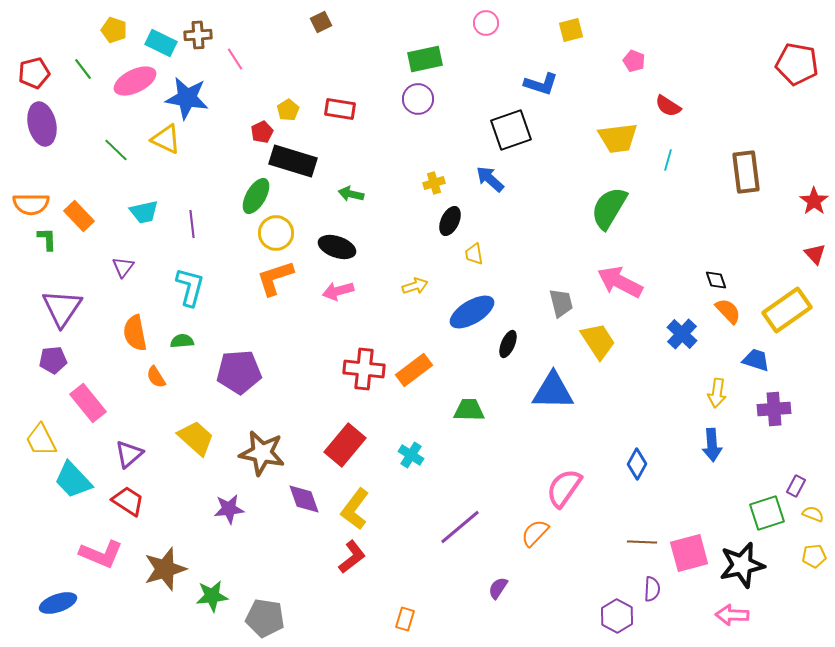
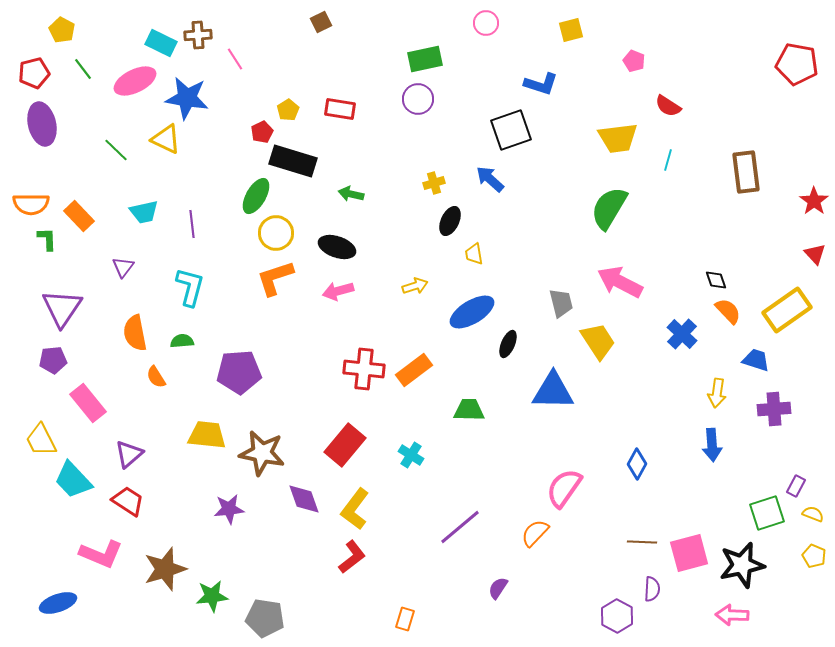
yellow pentagon at (114, 30): moved 52 px left; rotated 10 degrees clockwise
yellow trapezoid at (196, 438): moved 11 px right, 3 px up; rotated 36 degrees counterclockwise
yellow pentagon at (814, 556): rotated 30 degrees clockwise
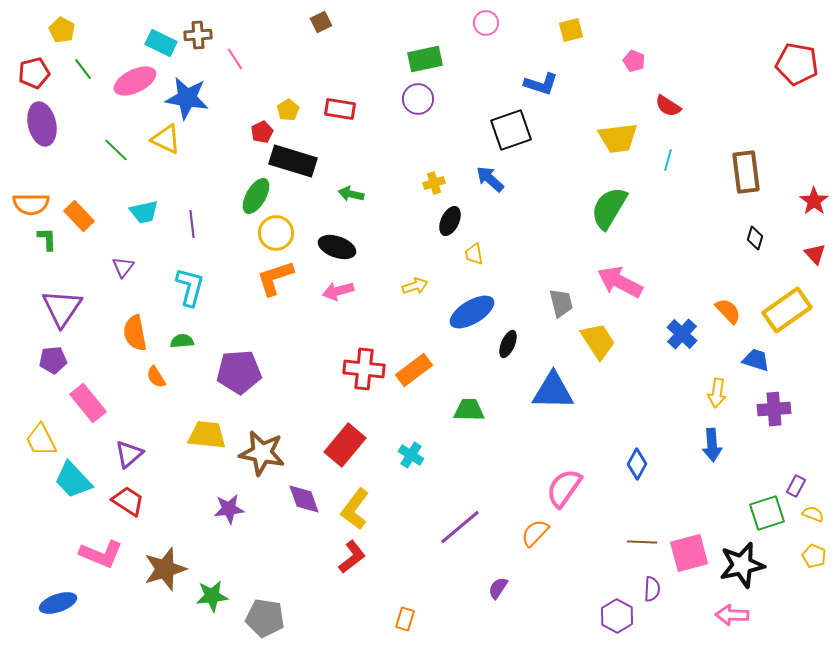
black diamond at (716, 280): moved 39 px right, 42 px up; rotated 35 degrees clockwise
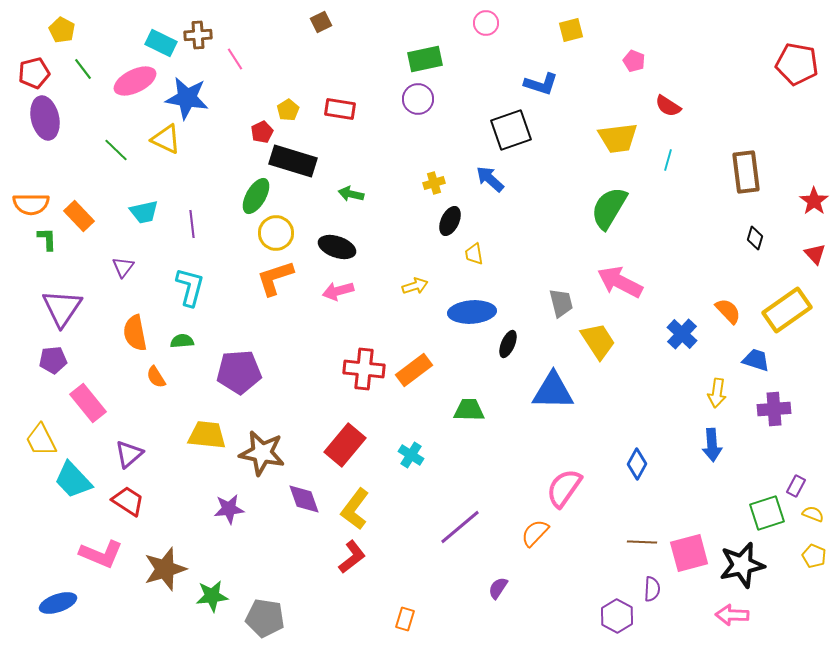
purple ellipse at (42, 124): moved 3 px right, 6 px up
blue ellipse at (472, 312): rotated 27 degrees clockwise
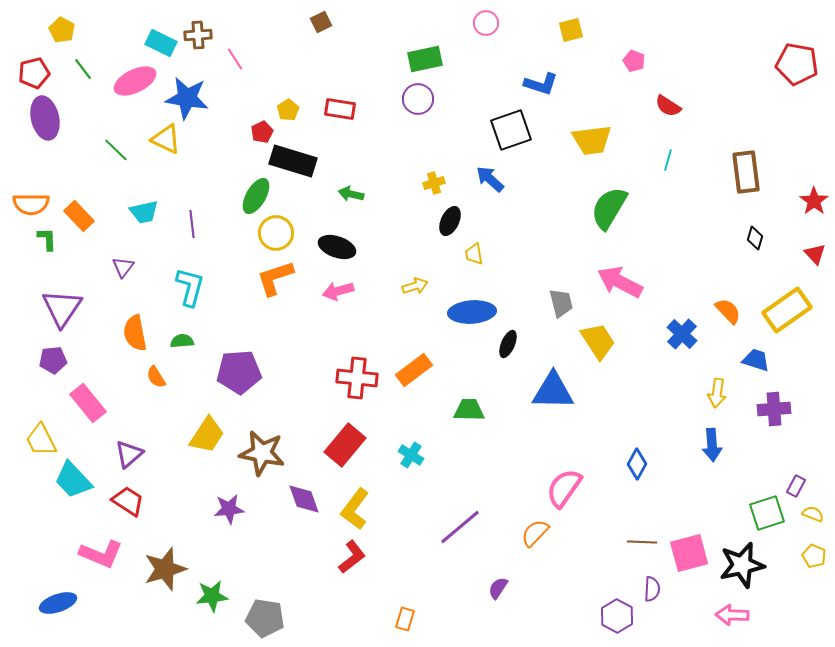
yellow trapezoid at (618, 138): moved 26 px left, 2 px down
red cross at (364, 369): moved 7 px left, 9 px down
yellow trapezoid at (207, 435): rotated 117 degrees clockwise
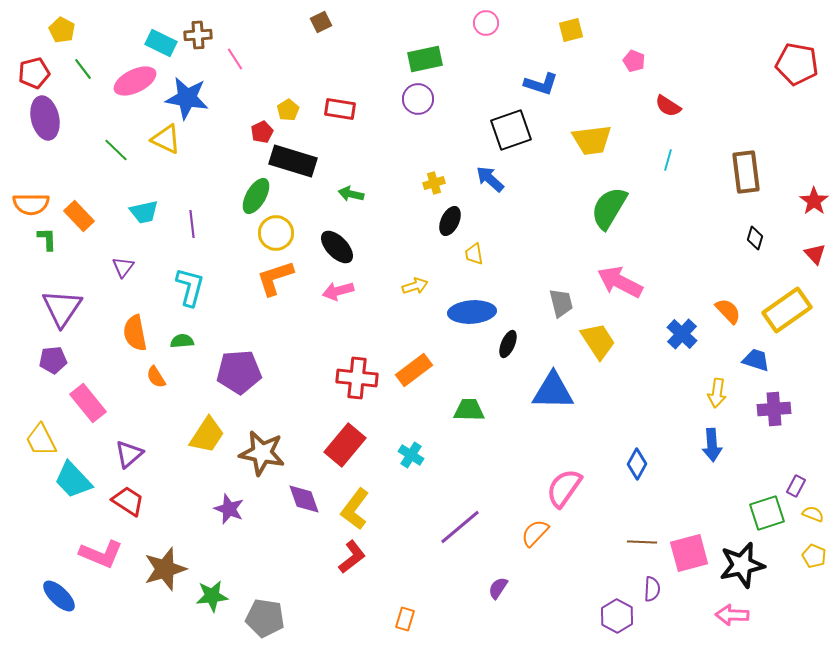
black ellipse at (337, 247): rotated 27 degrees clockwise
purple star at (229, 509): rotated 28 degrees clockwise
blue ellipse at (58, 603): moved 1 px right, 7 px up; rotated 63 degrees clockwise
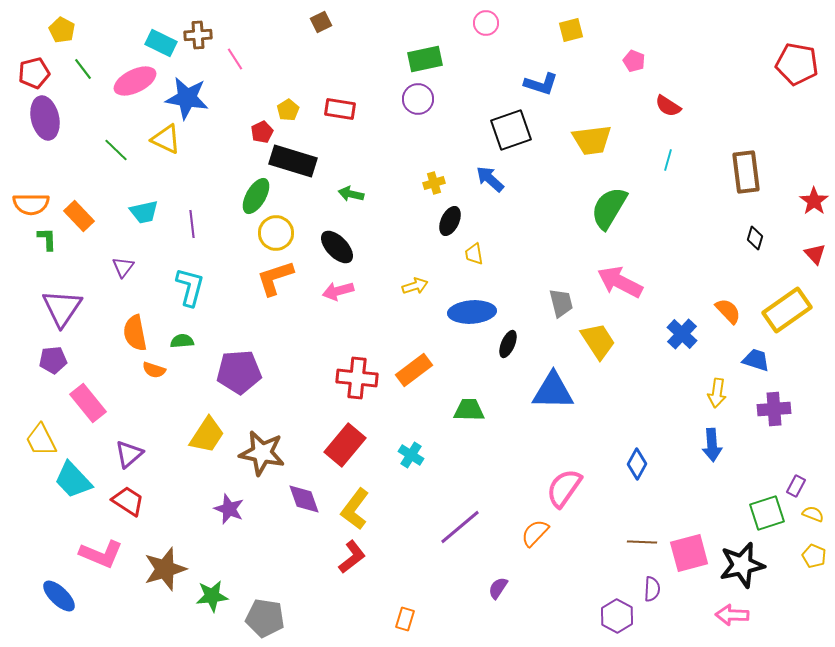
orange semicircle at (156, 377): moved 2 px left, 7 px up; rotated 40 degrees counterclockwise
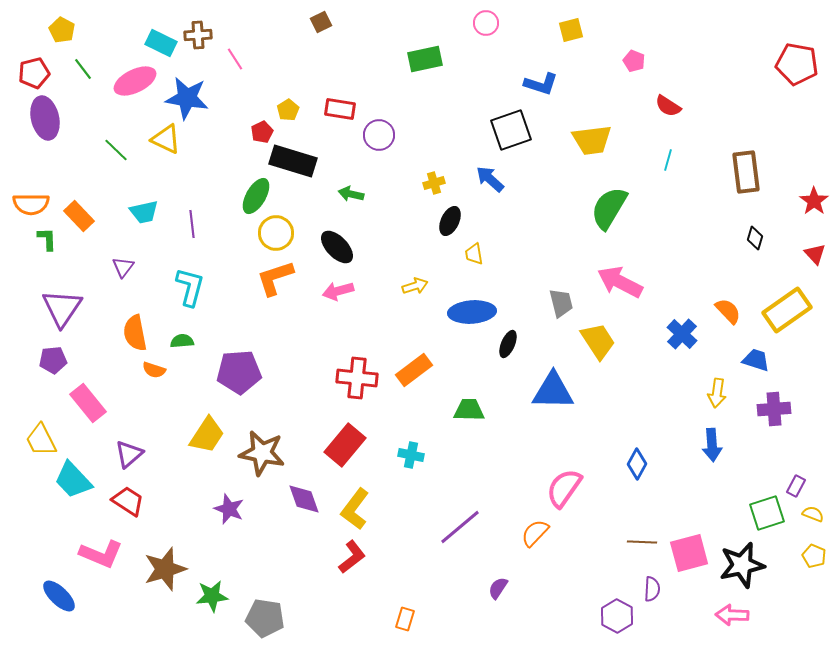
purple circle at (418, 99): moved 39 px left, 36 px down
cyan cross at (411, 455): rotated 20 degrees counterclockwise
